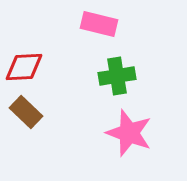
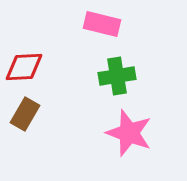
pink rectangle: moved 3 px right
brown rectangle: moved 1 px left, 2 px down; rotated 76 degrees clockwise
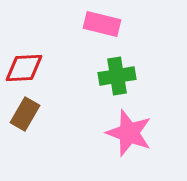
red diamond: moved 1 px down
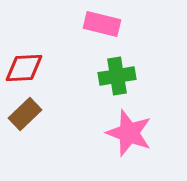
brown rectangle: rotated 16 degrees clockwise
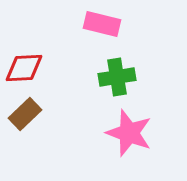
green cross: moved 1 px down
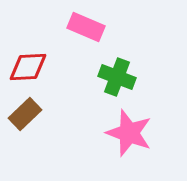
pink rectangle: moved 16 px left, 3 px down; rotated 9 degrees clockwise
red diamond: moved 4 px right, 1 px up
green cross: rotated 30 degrees clockwise
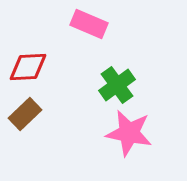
pink rectangle: moved 3 px right, 3 px up
green cross: moved 8 px down; rotated 33 degrees clockwise
pink star: rotated 9 degrees counterclockwise
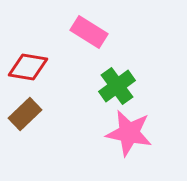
pink rectangle: moved 8 px down; rotated 9 degrees clockwise
red diamond: rotated 12 degrees clockwise
green cross: moved 1 px down
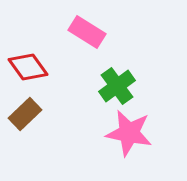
pink rectangle: moved 2 px left
red diamond: rotated 45 degrees clockwise
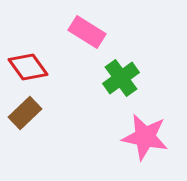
green cross: moved 4 px right, 8 px up
brown rectangle: moved 1 px up
pink star: moved 16 px right, 4 px down
